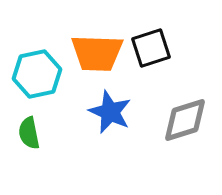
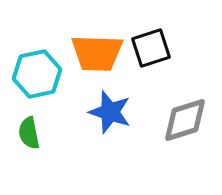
blue star: rotated 6 degrees counterclockwise
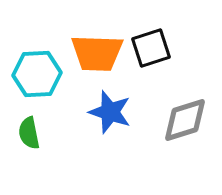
cyan hexagon: rotated 9 degrees clockwise
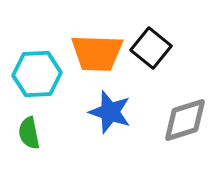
black square: rotated 33 degrees counterclockwise
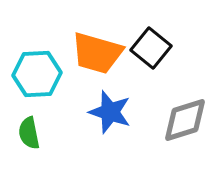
orange trapezoid: rotated 14 degrees clockwise
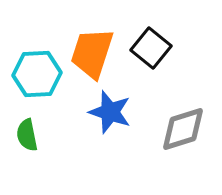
orange trapezoid: moved 5 px left; rotated 92 degrees clockwise
gray diamond: moved 2 px left, 9 px down
green semicircle: moved 2 px left, 2 px down
